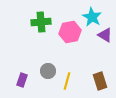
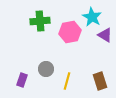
green cross: moved 1 px left, 1 px up
gray circle: moved 2 px left, 2 px up
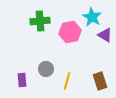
purple rectangle: rotated 24 degrees counterclockwise
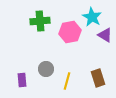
brown rectangle: moved 2 px left, 3 px up
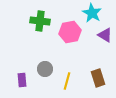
cyan star: moved 4 px up
green cross: rotated 12 degrees clockwise
gray circle: moved 1 px left
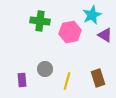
cyan star: moved 2 px down; rotated 18 degrees clockwise
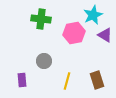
cyan star: moved 1 px right
green cross: moved 1 px right, 2 px up
pink hexagon: moved 4 px right, 1 px down
gray circle: moved 1 px left, 8 px up
brown rectangle: moved 1 px left, 2 px down
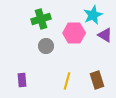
green cross: rotated 24 degrees counterclockwise
pink hexagon: rotated 10 degrees clockwise
gray circle: moved 2 px right, 15 px up
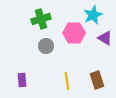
purple triangle: moved 3 px down
yellow line: rotated 24 degrees counterclockwise
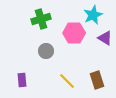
gray circle: moved 5 px down
yellow line: rotated 36 degrees counterclockwise
